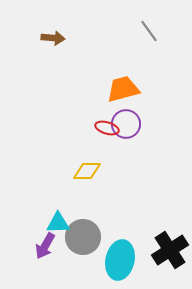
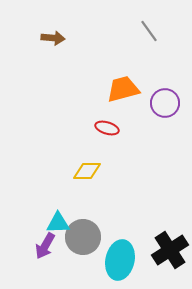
purple circle: moved 39 px right, 21 px up
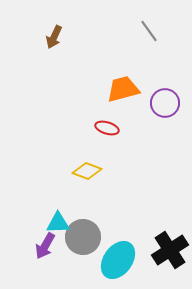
brown arrow: moved 1 px right, 1 px up; rotated 110 degrees clockwise
yellow diamond: rotated 20 degrees clockwise
cyan ellipse: moved 2 px left; rotated 24 degrees clockwise
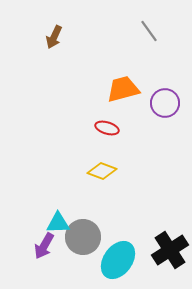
yellow diamond: moved 15 px right
purple arrow: moved 1 px left
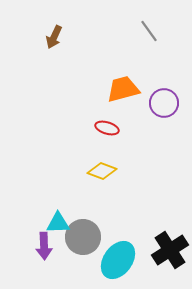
purple circle: moved 1 px left
purple arrow: rotated 32 degrees counterclockwise
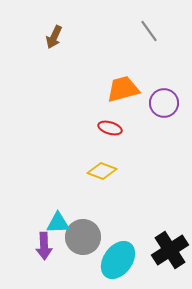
red ellipse: moved 3 px right
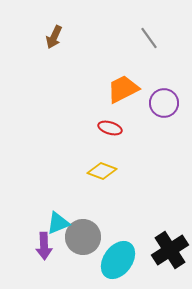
gray line: moved 7 px down
orange trapezoid: rotated 12 degrees counterclockwise
cyan triangle: rotated 20 degrees counterclockwise
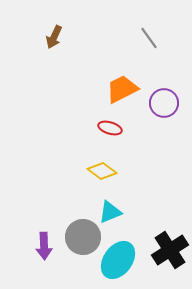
orange trapezoid: moved 1 px left
yellow diamond: rotated 16 degrees clockwise
cyan triangle: moved 52 px right, 11 px up
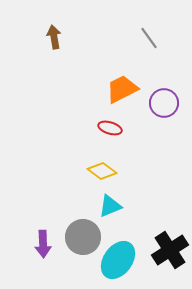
brown arrow: rotated 145 degrees clockwise
cyan triangle: moved 6 px up
purple arrow: moved 1 px left, 2 px up
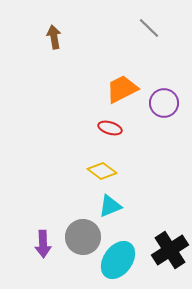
gray line: moved 10 px up; rotated 10 degrees counterclockwise
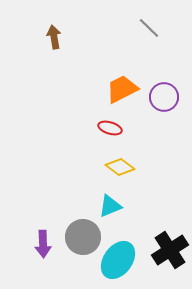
purple circle: moved 6 px up
yellow diamond: moved 18 px right, 4 px up
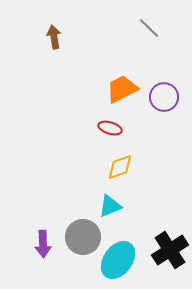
yellow diamond: rotated 56 degrees counterclockwise
